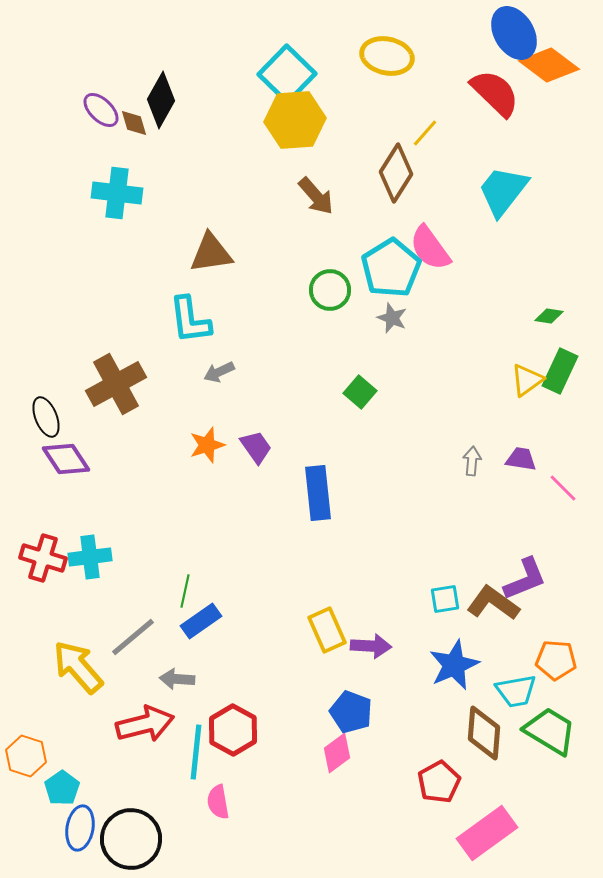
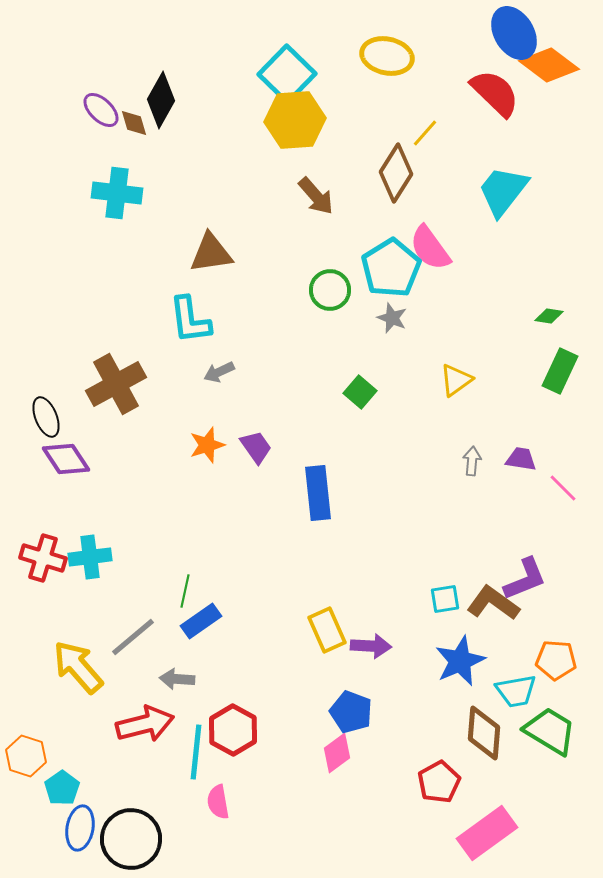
yellow triangle at (527, 380): moved 71 px left
blue star at (454, 665): moved 6 px right, 4 px up
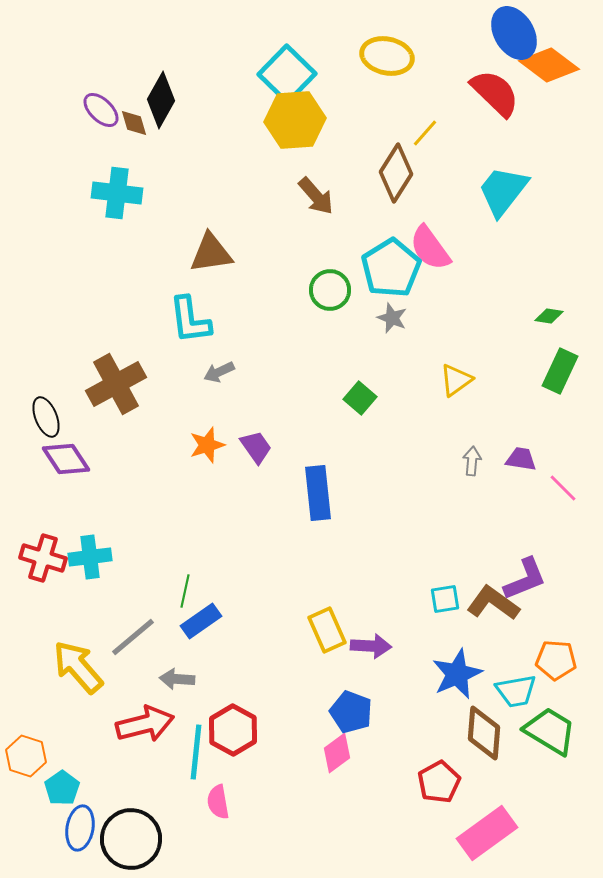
green square at (360, 392): moved 6 px down
blue star at (460, 661): moved 3 px left, 13 px down
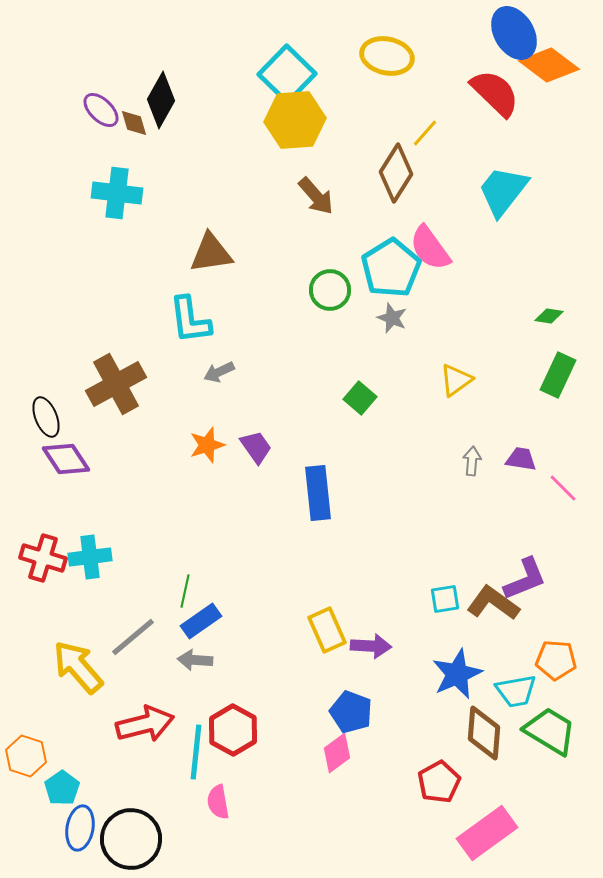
green rectangle at (560, 371): moved 2 px left, 4 px down
gray arrow at (177, 679): moved 18 px right, 19 px up
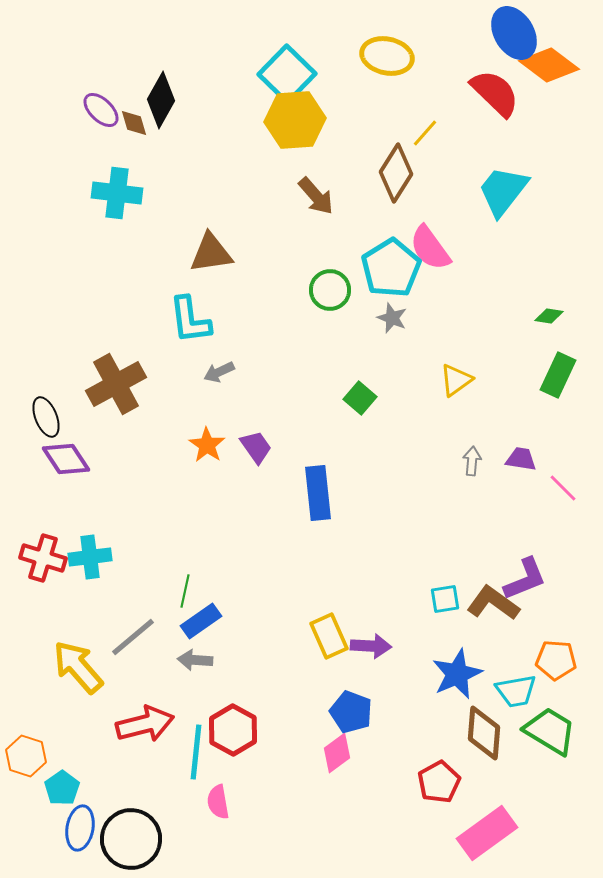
orange star at (207, 445): rotated 21 degrees counterclockwise
yellow rectangle at (327, 630): moved 2 px right, 6 px down
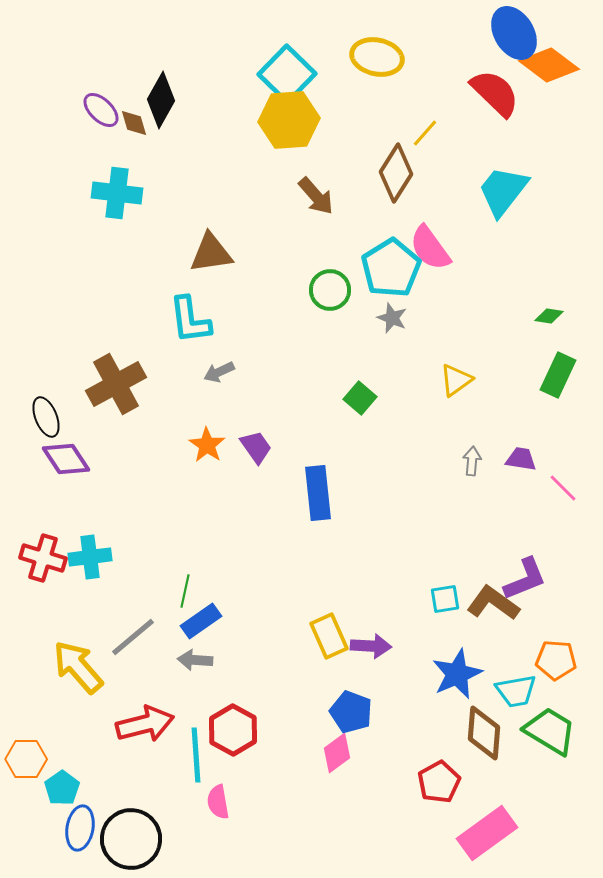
yellow ellipse at (387, 56): moved 10 px left, 1 px down
yellow hexagon at (295, 120): moved 6 px left
cyan line at (196, 752): moved 3 px down; rotated 10 degrees counterclockwise
orange hexagon at (26, 756): moved 3 px down; rotated 18 degrees counterclockwise
